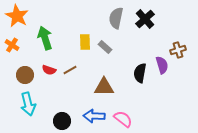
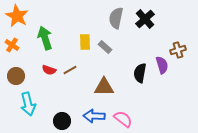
brown circle: moved 9 px left, 1 px down
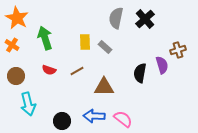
orange star: moved 2 px down
brown line: moved 7 px right, 1 px down
